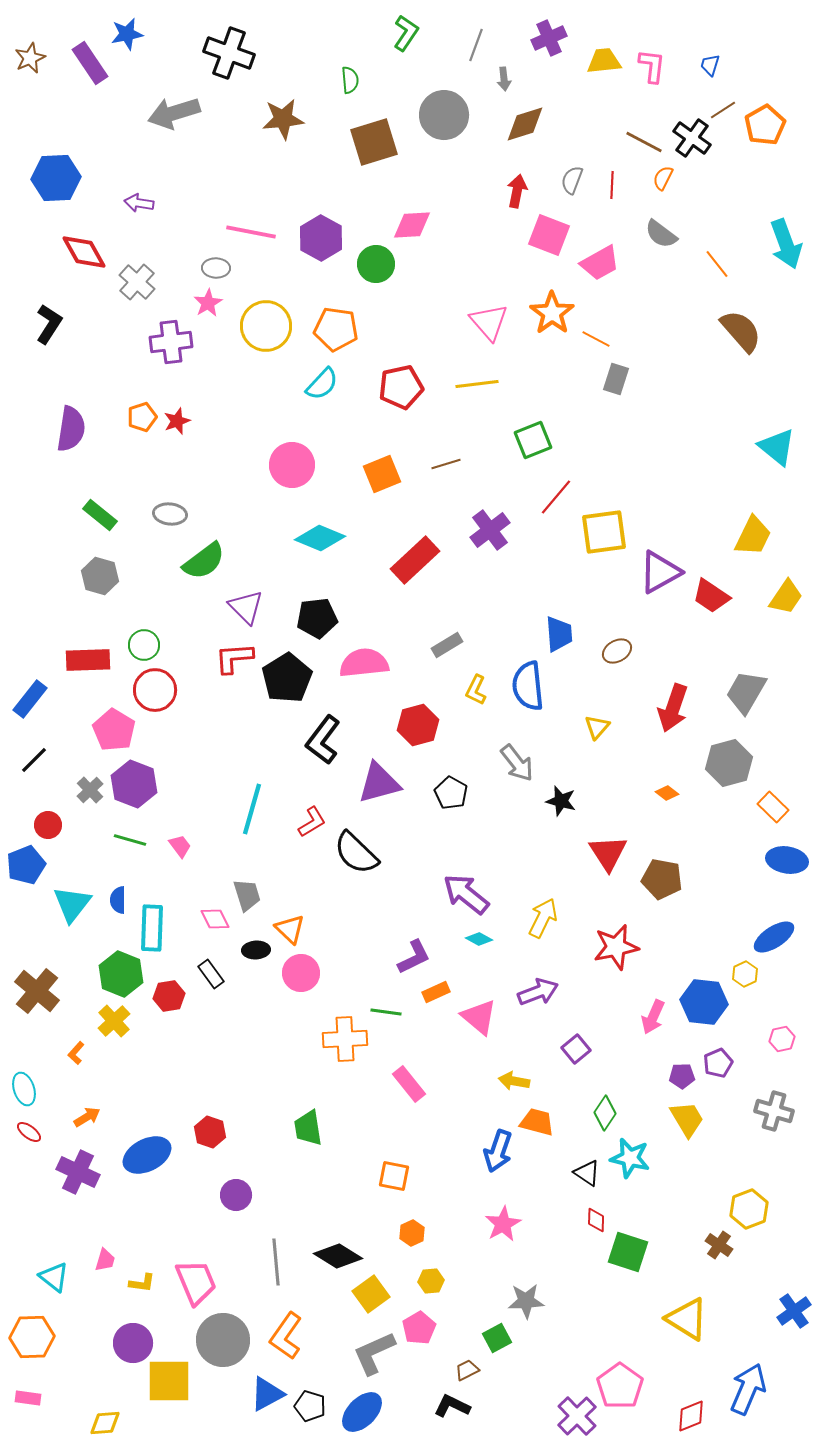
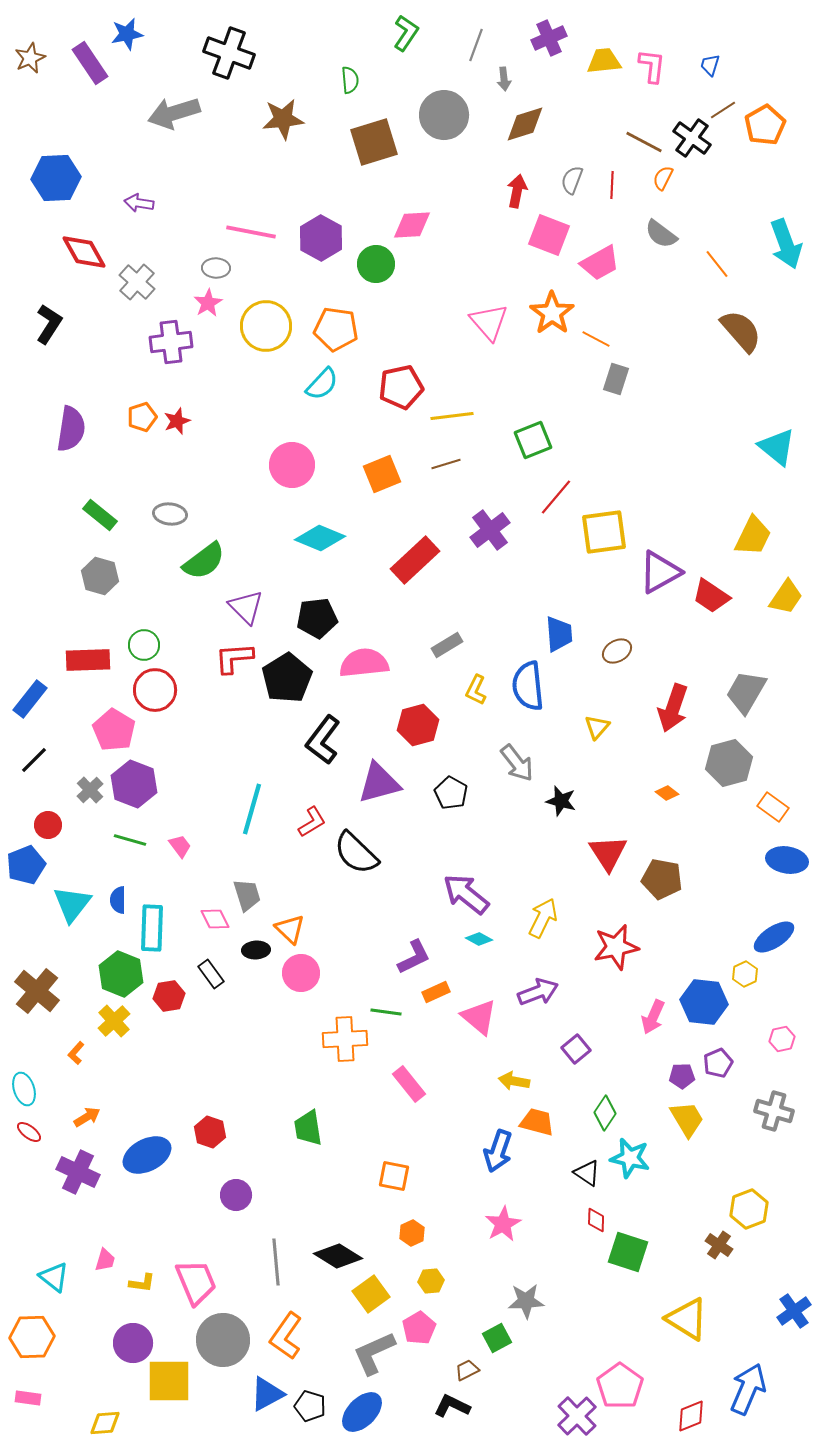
yellow line at (477, 384): moved 25 px left, 32 px down
orange rectangle at (773, 807): rotated 8 degrees counterclockwise
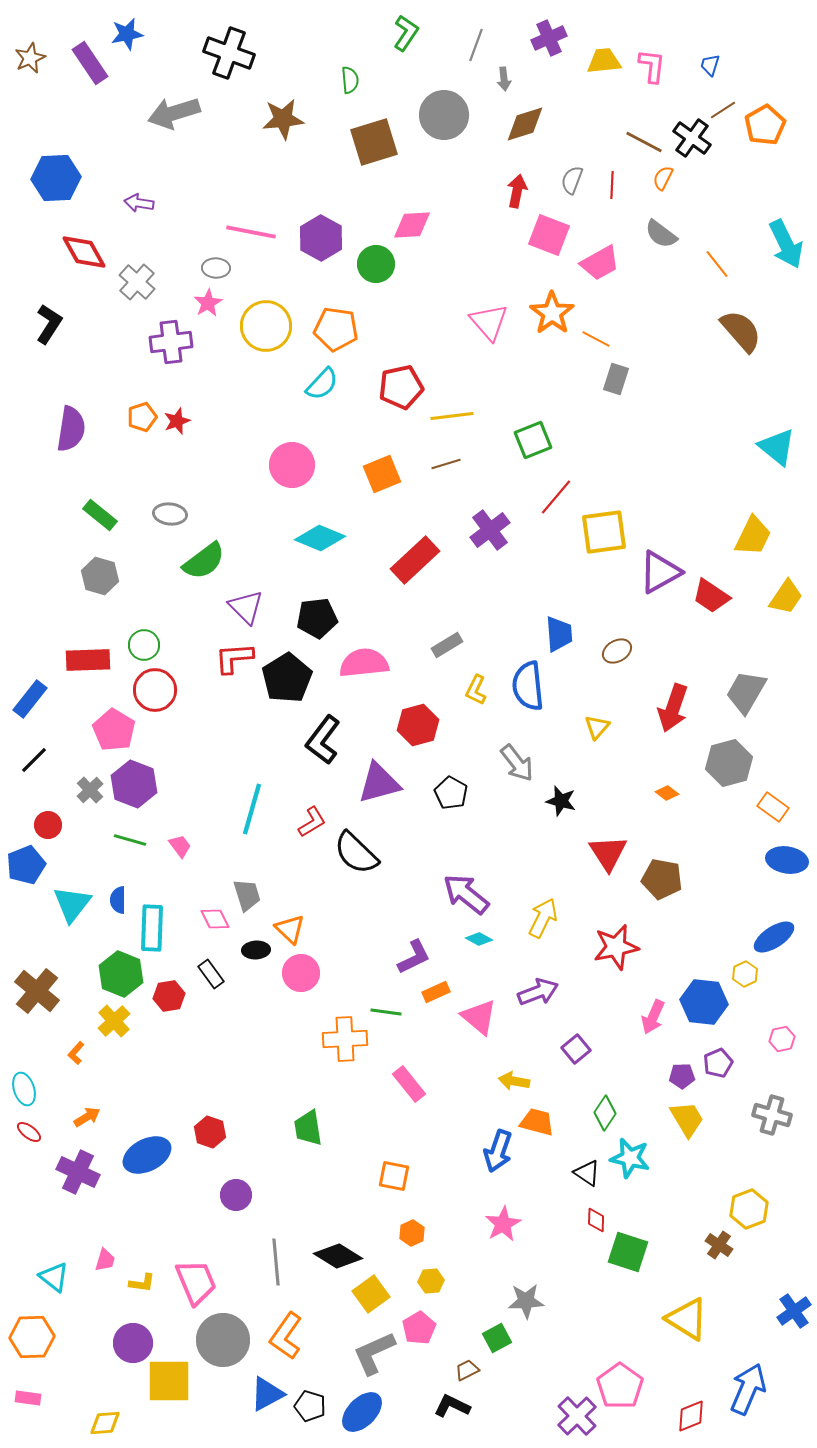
cyan arrow at (786, 244): rotated 6 degrees counterclockwise
gray cross at (774, 1111): moved 2 px left, 4 px down
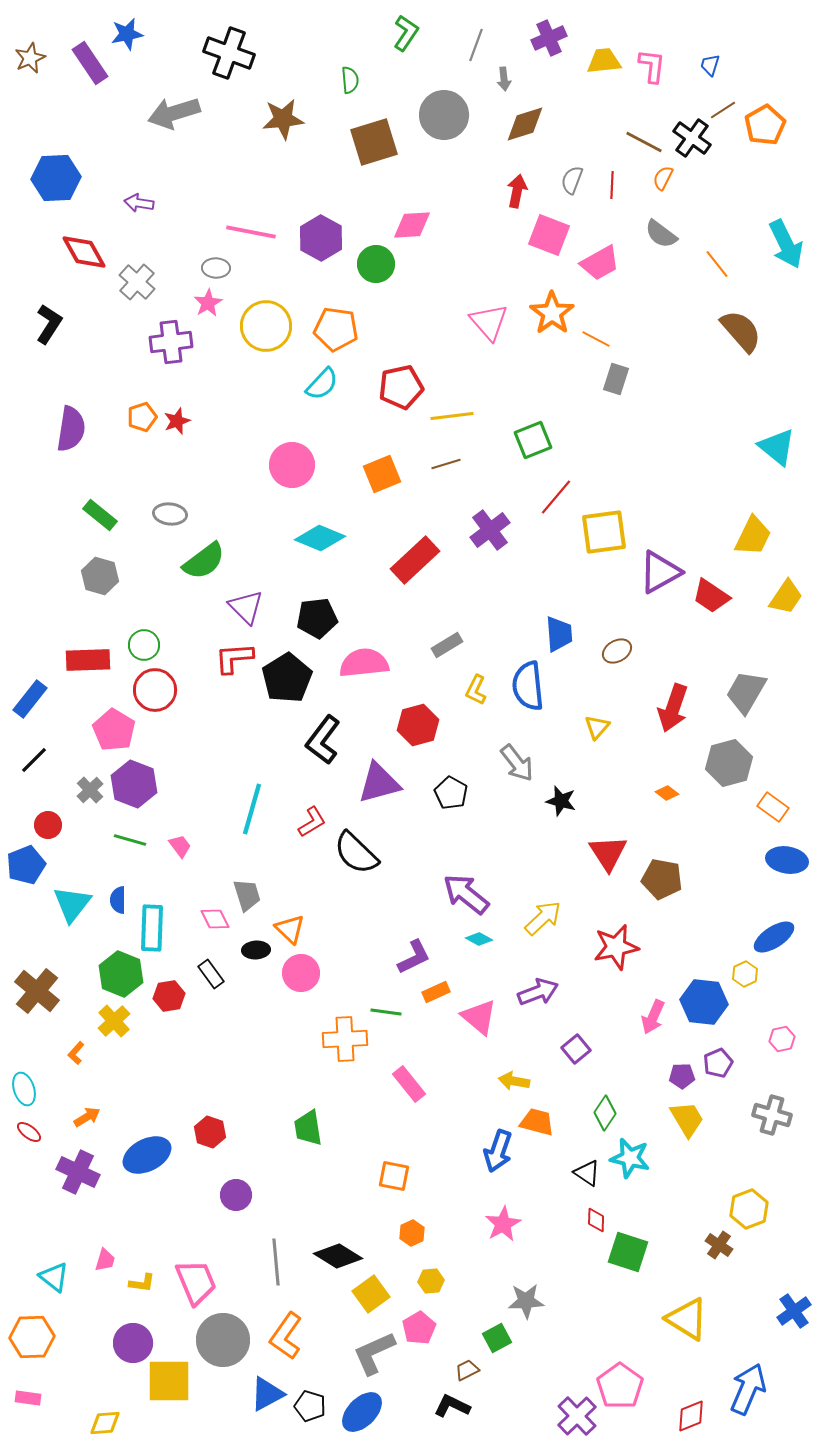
yellow arrow at (543, 918): rotated 21 degrees clockwise
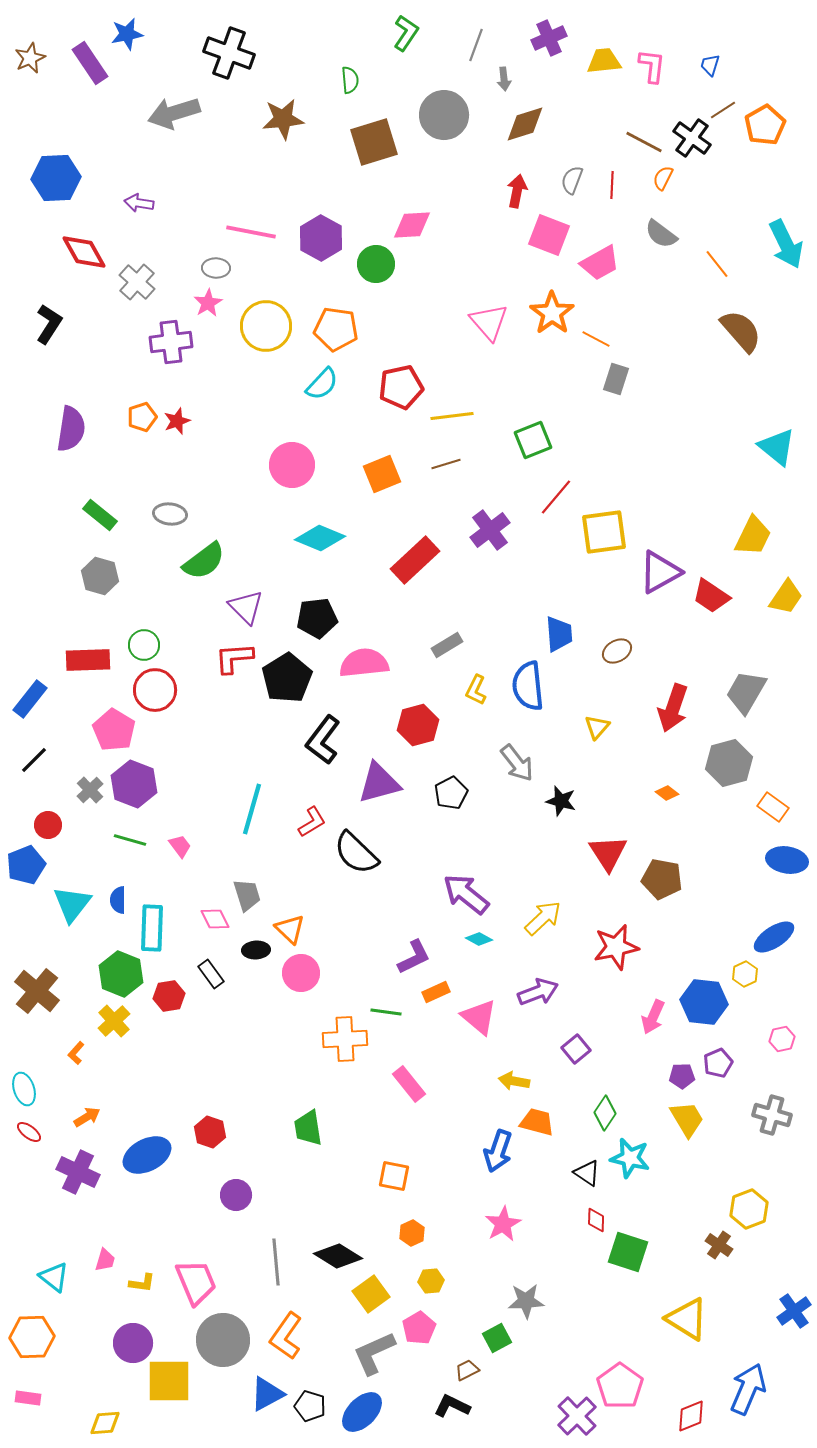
black pentagon at (451, 793): rotated 16 degrees clockwise
